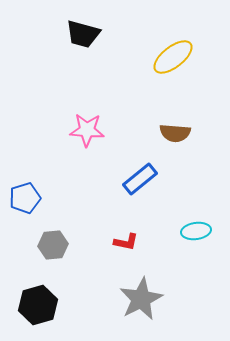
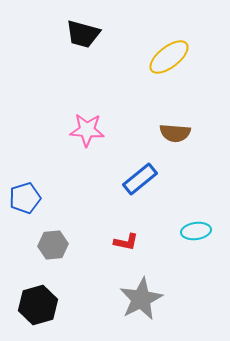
yellow ellipse: moved 4 px left
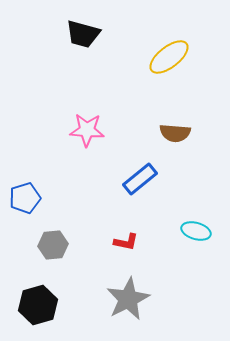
cyan ellipse: rotated 24 degrees clockwise
gray star: moved 13 px left
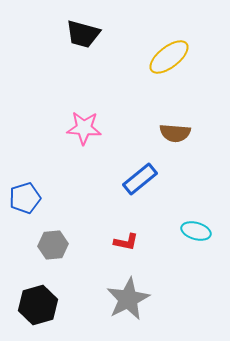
pink star: moved 3 px left, 2 px up
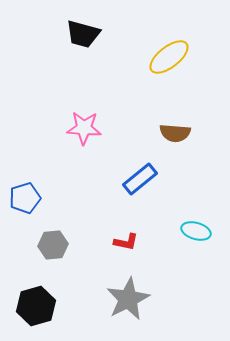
black hexagon: moved 2 px left, 1 px down
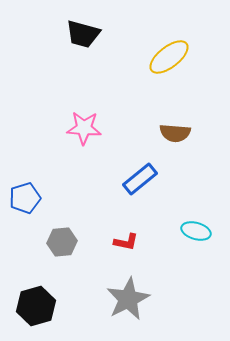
gray hexagon: moved 9 px right, 3 px up
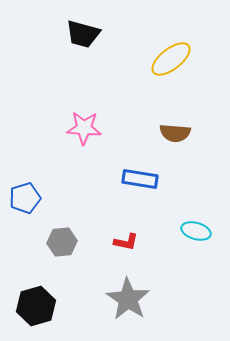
yellow ellipse: moved 2 px right, 2 px down
blue rectangle: rotated 48 degrees clockwise
gray star: rotated 12 degrees counterclockwise
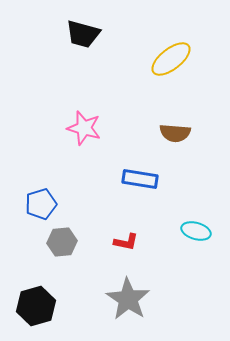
pink star: rotated 12 degrees clockwise
blue pentagon: moved 16 px right, 6 px down
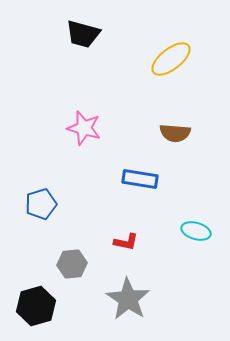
gray hexagon: moved 10 px right, 22 px down
